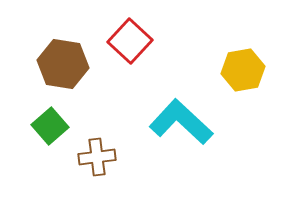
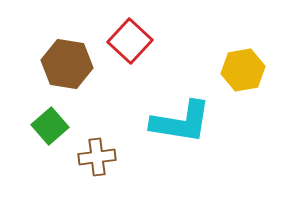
brown hexagon: moved 4 px right
cyan L-shape: rotated 146 degrees clockwise
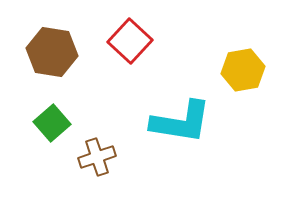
brown hexagon: moved 15 px left, 12 px up
green square: moved 2 px right, 3 px up
brown cross: rotated 12 degrees counterclockwise
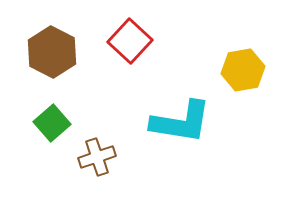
brown hexagon: rotated 18 degrees clockwise
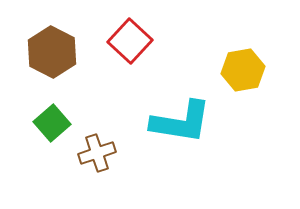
brown cross: moved 4 px up
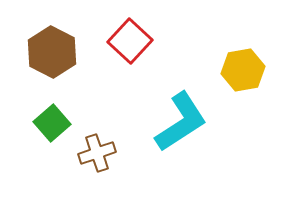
cyan L-shape: rotated 42 degrees counterclockwise
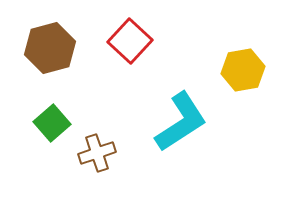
brown hexagon: moved 2 px left, 4 px up; rotated 18 degrees clockwise
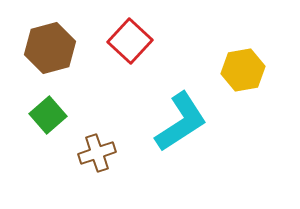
green square: moved 4 px left, 8 px up
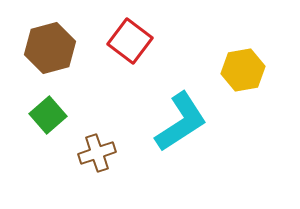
red square: rotated 6 degrees counterclockwise
